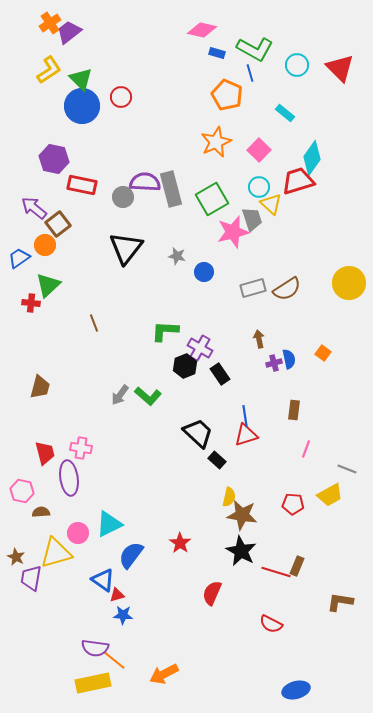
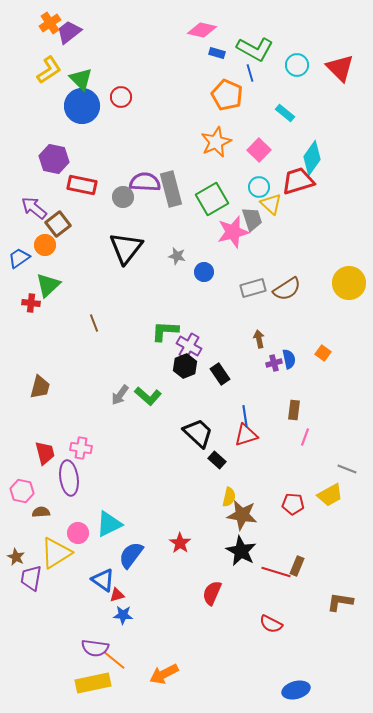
purple cross at (200, 348): moved 11 px left, 2 px up
pink line at (306, 449): moved 1 px left, 12 px up
yellow triangle at (56, 553): rotated 16 degrees counterclockwise
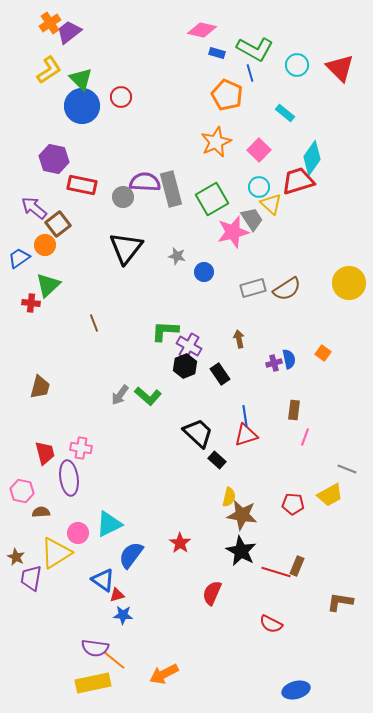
gray trapezoid at (252, 219): rotated 15 degrees counterclockwise
brown arrow at (259, 339): moved 20 px left
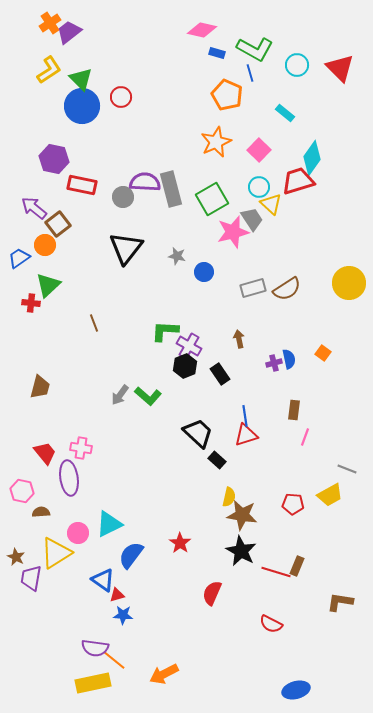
red trapezoid at (45, 453): rotated 25 degrees counterclockwise
